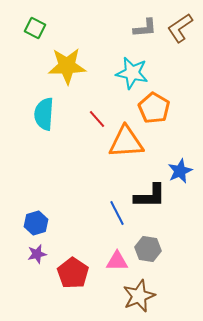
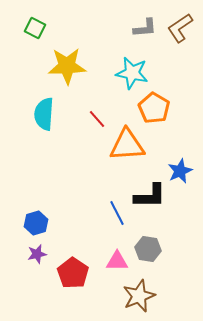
orange triangle: moved 1 px right, 3 px down
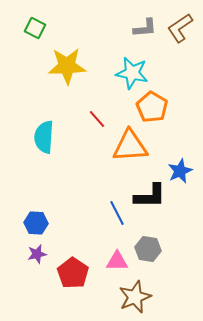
orange pentagon: moved 2 px left, 1 px up
cyan semicircle: moved 23 px down
orange triangle: moved 3 px right, 1 px down
blue hexagon: rotated 20 degrees clockwise
brown star: moved 4 px left, 1 px down
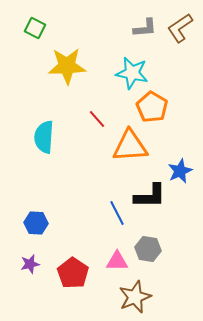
purple star: moved 7 px left, 10 px down
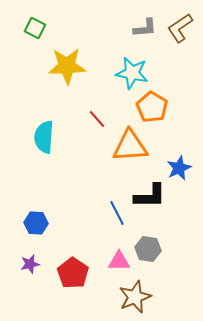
blue star: moved 1 px left, 3 px up
pink triangle: moved 2 px right
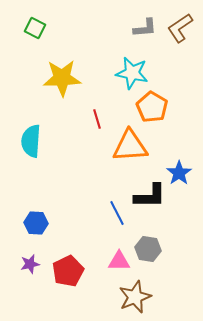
yellow star: moved 5 px left, 12 px down
red line: rotated 24 degrees clockwise
cyan semicircle: moved 13 px left, 4 px down
blue star: moved 5 px down; rotated 10 degrees counterclockwise
red pentagon: moved 5 px left, 2 px up; rotated 12 degrees clockwise
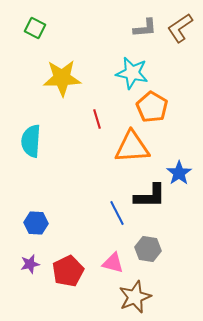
orange triangle: moved 2 px right, 1 px down
pink triangle: moved 6 px left, 2 px down; rotated 15 degrees clockwise
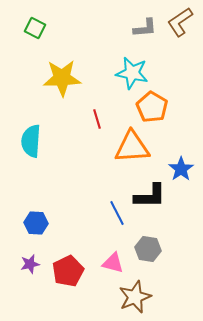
brown L-shape: moved 6 px up
blue star: moved 2 px right, 4 px up
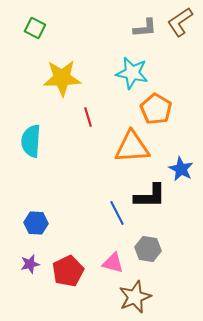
orange pentagon: moved 4 px right, 2 px down
red line: moved 9 px left, 2 px up
blue star: rotated 10 degrees counterclockwise
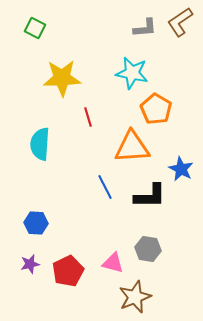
cyan semicircle: moved 9 px right, 3 px down
blue line: moved 12 px left, 26 px up
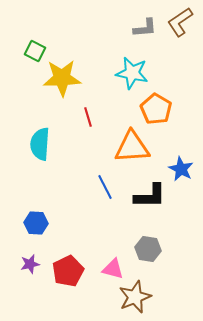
green square: moved 23 px down
pink triangle: moved 6 px down
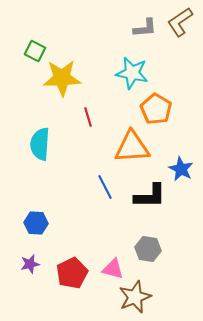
red pentagon: moved 4 px right, 2 px down
